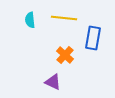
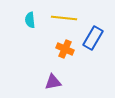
blue rectangle: rotated 20 degrees clockwise
orange cross: moved 6 px up; rotated 18 degrees counterclockwise
purple triangle: rotated 36 degrees counterclockwise
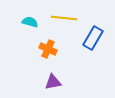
cyan semicircle: moved 2 px down; rotated 112 degrees clockwise
orange cross: moved 17 px left
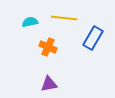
cyan semicircle: rotated 28 degrees counterclockwise
orange cross: moved 2 px up
purple triangle: moved 4 px left, 2 px down
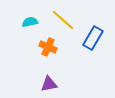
yellow line: moved 1 px left, 2 px down; rotated 35 degrees clockwise
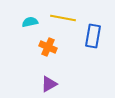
yellow line: moved 2 px up; rotated 30 degrees counterclockwise
blue rectangle: moved 2 px up; rotated 20 degrees counterclockwise
purple triangle: rotated 18 degrees counterclockwise
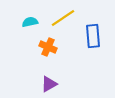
yellow line: rotated 45 degrees counterclockwise
blue rectangle: rotated 15 degrees counterclockwise
